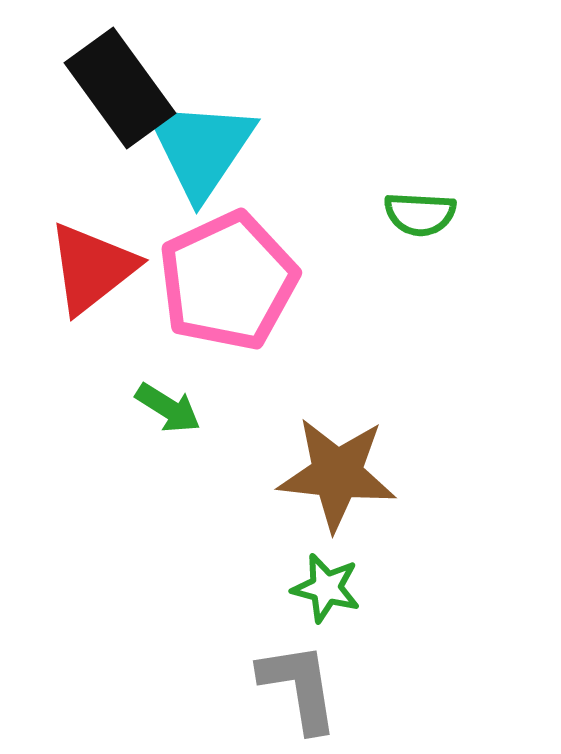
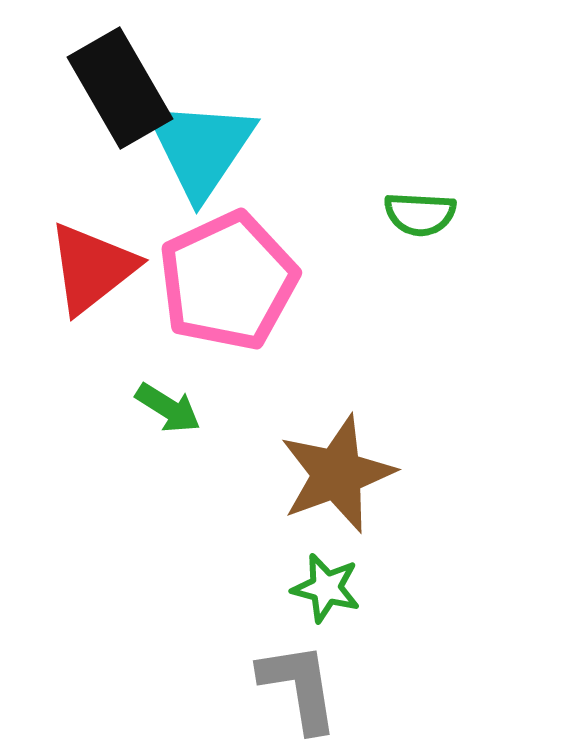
black rectangle: rotated 6 degrees clockwise
brown star: rotated 26 degrees counterclockwise
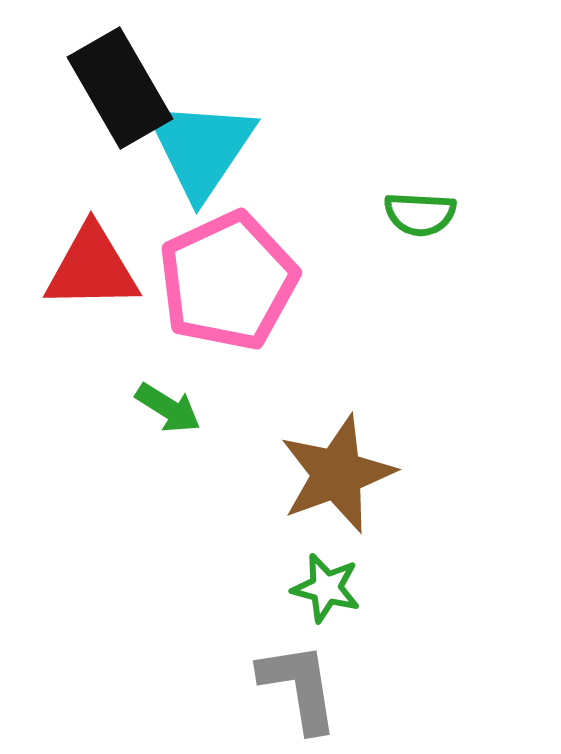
red triangle: rotated 37 degrees clockwise
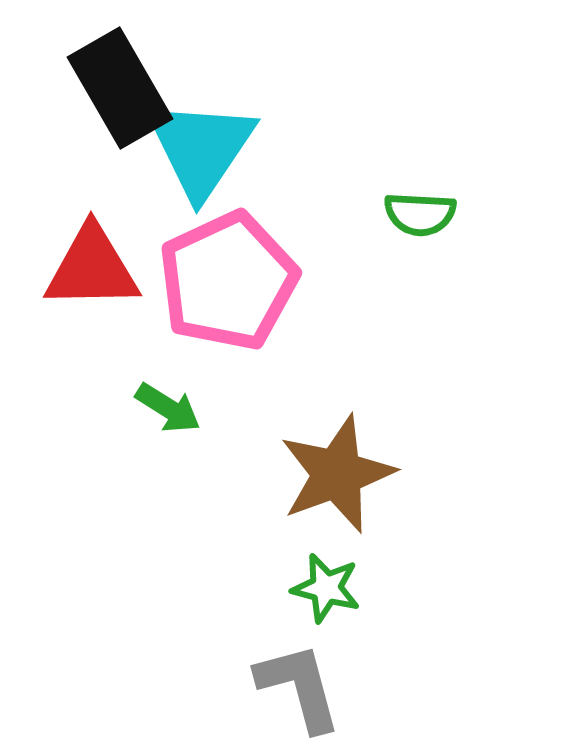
gray L-shape: rotated 6 degrees counterclockwise
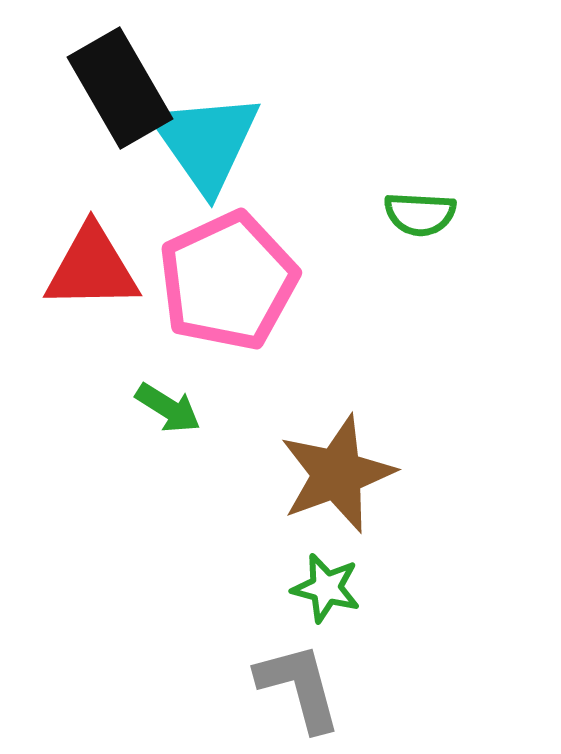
cyan triangle: moved 5 px right, 6 px up; rotated 9 degrees counterclockwise
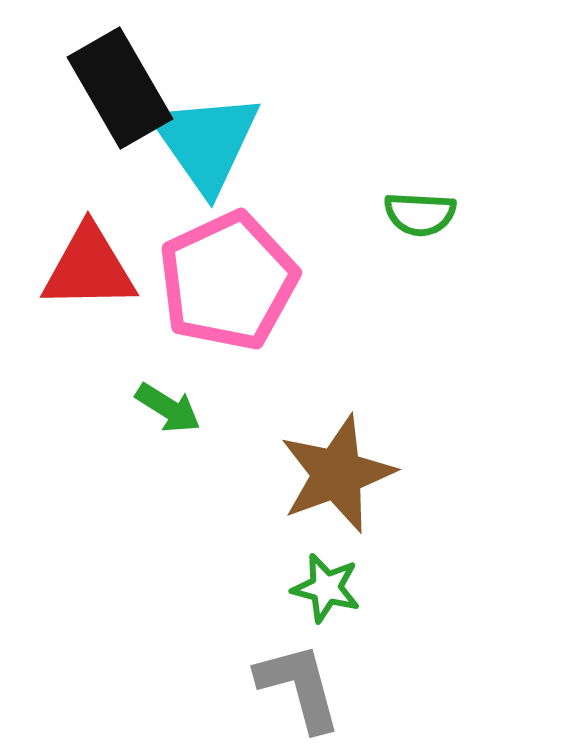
red triangle: moved 3 px left
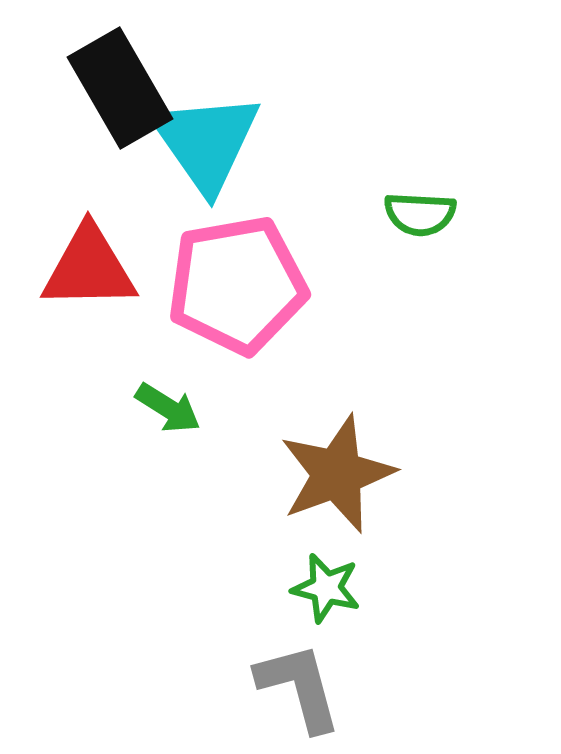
pink pentagon: moved 9 px right, 4 px down; rotated 15 degrees clockwise
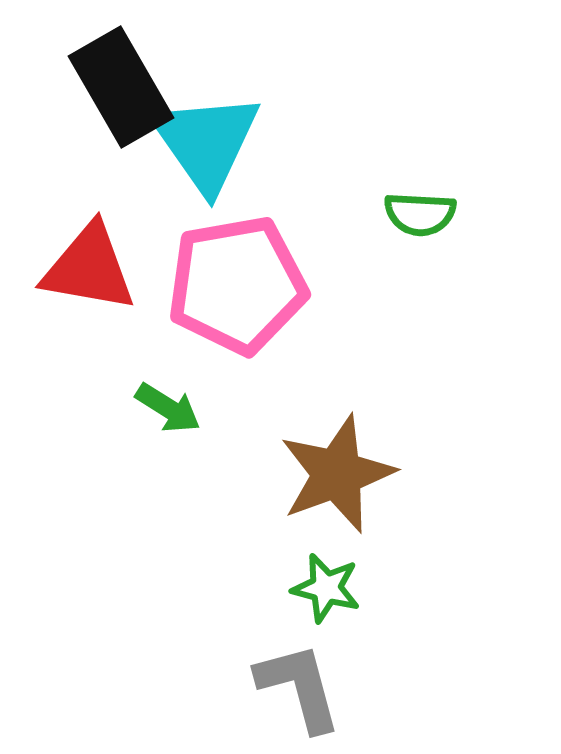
black rectangle: moved 1 px right, 1 px up
red triangle: rotated 11 degrees clockwise
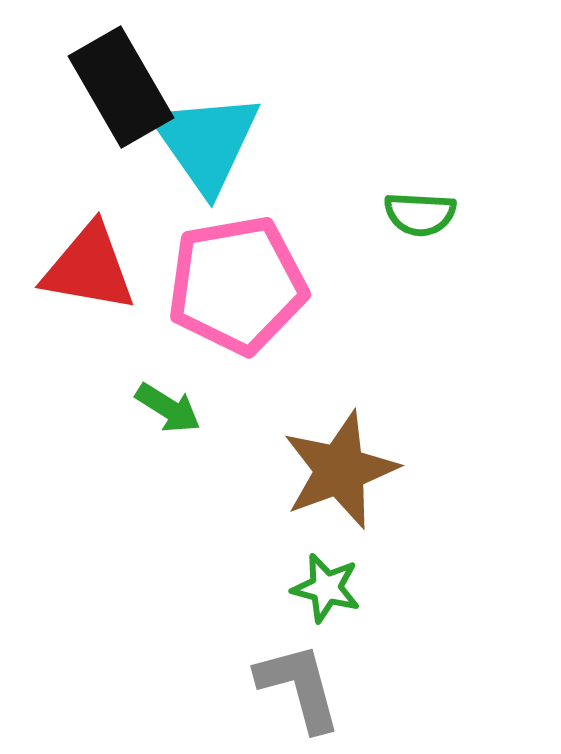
brown star: moved 3 px right, 4 px up
